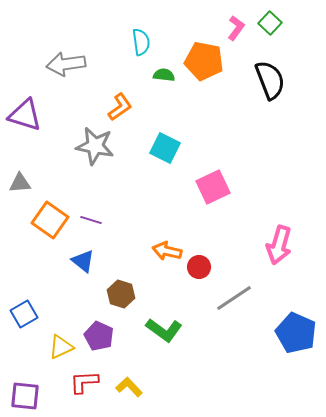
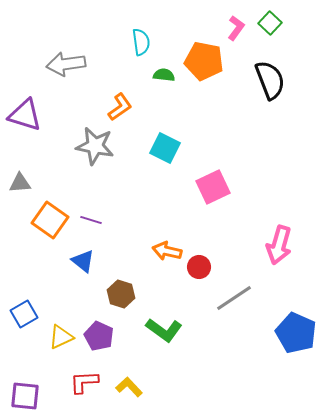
yellow triangle: moved 10 px up
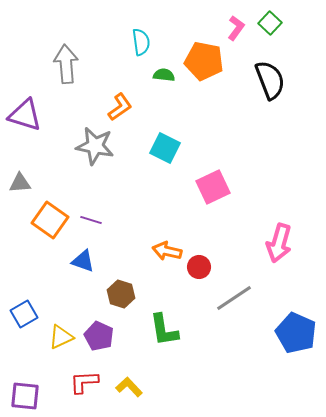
gray arrow: rotated 93 degrees clockwise
pink arrow: moved 2 px up
blue triangle: rotated 20 degrees counterclockwise
green L-shape: rotated 45 degrees clockwise
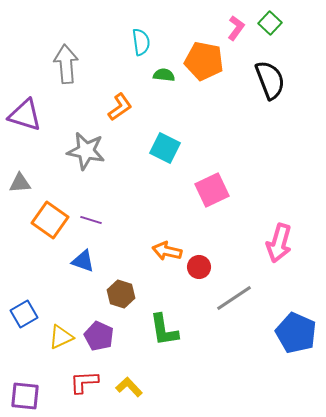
gray star: moved 9 px left, 5 px down
pink square: moved 1 px left, 3 px down
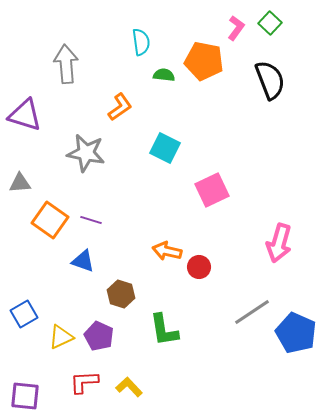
gray star: moved 2 px down
gray line: moved 18 px right, 14 px down
